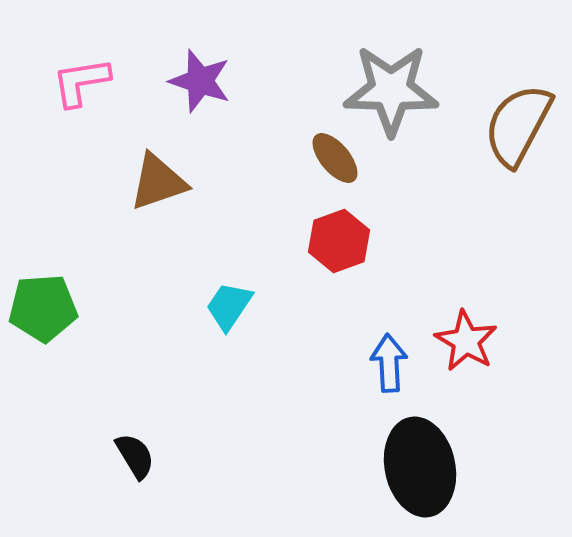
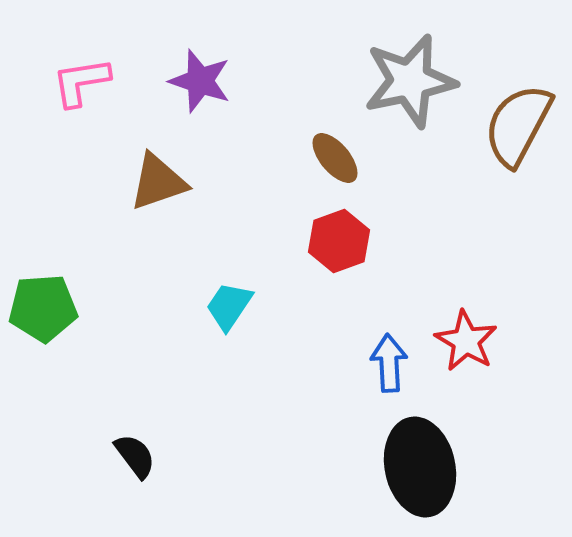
gray star: moved 19 px right, 9 px up; rotated 14 degrees counterclockwise
black semicircle: rotated 6 degrees counterclockwise
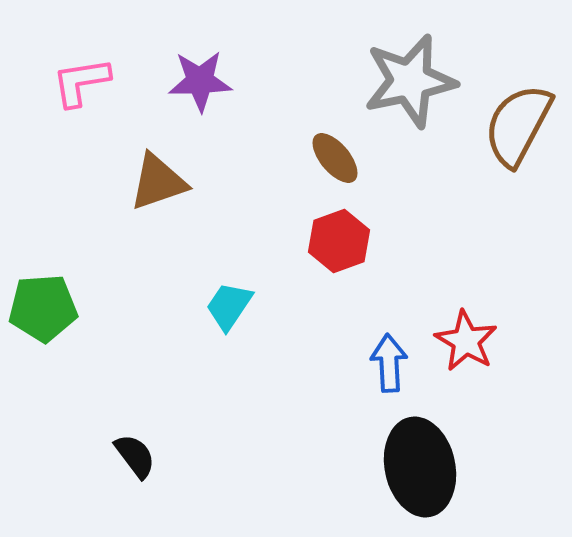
purple star: rotated 20 degrees counterclockwise
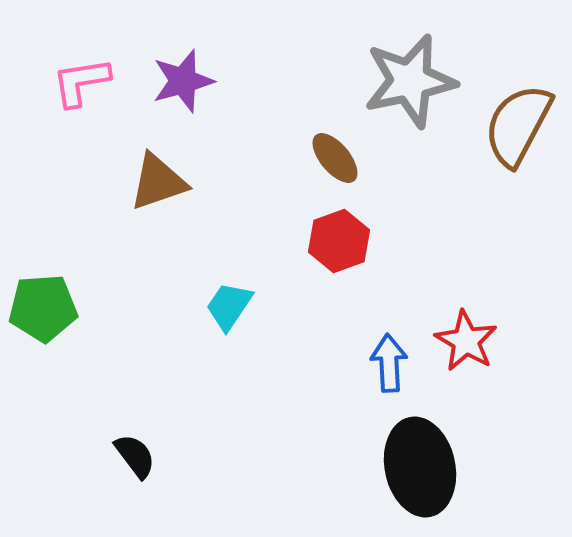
purple star: moved 17 px left; rotated 14 degrees counterclockwise
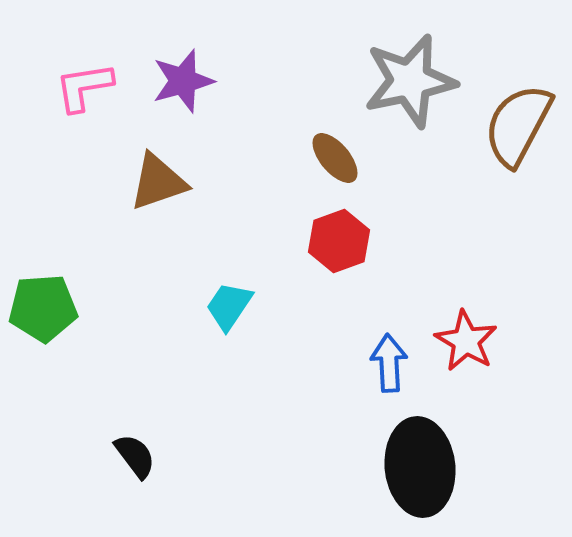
pink L-shape: moved 3 px right, 5 px down
black ellipse: rotated 6 degrees clockwise
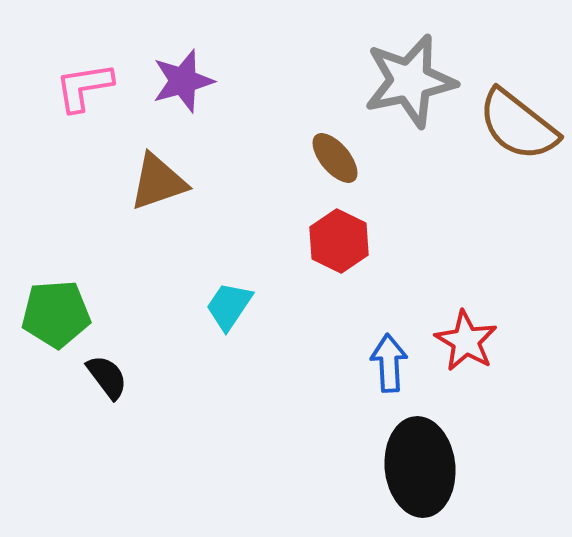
brown semicircle: rotated 80 degrees counterclockwise
red hexagon: rotated 14 degrees counterclockwise
green pentagon: moved 13 px right, 6 px down
black semicircle: moved 28 px left, 79 px up
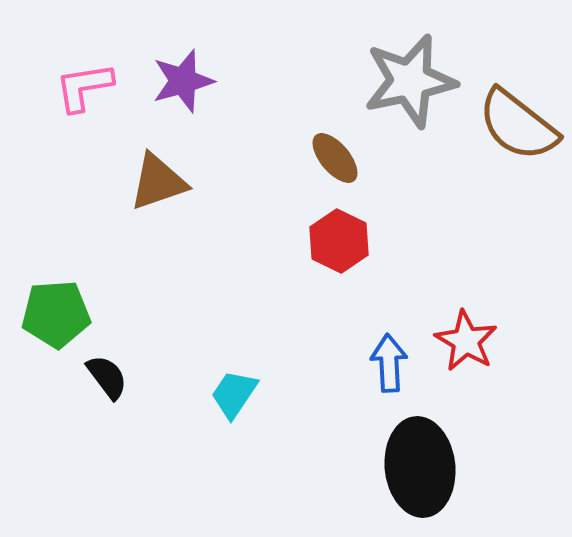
cyan trapezoid: moved 5 px right, 88 px down
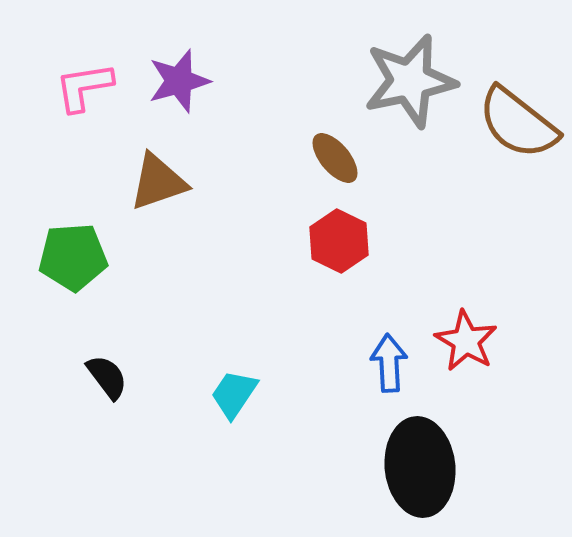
purple star: moved 4 px left
brown semicircle: moved 2 px up
green pentagon: moved 17 px right, 57 px up
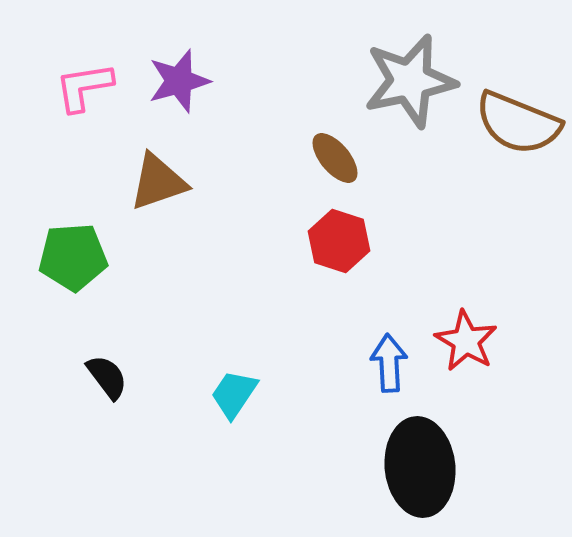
brown semicircle: rotated 16 degrees counterclockwise
red hexagon: rotated 8 degrees counterclockwise
